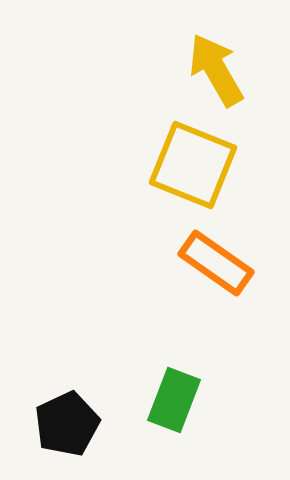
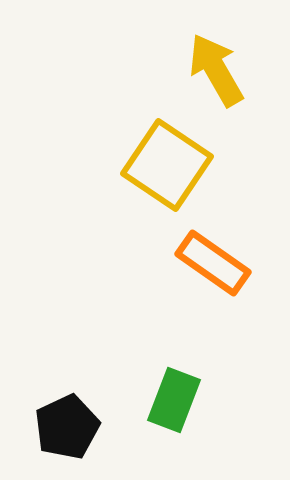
yellow square: moved 26 px left; rotated 12 degrees clockwise
orange rectangle: moved 3 px left
black pentagon: moved 3 px down
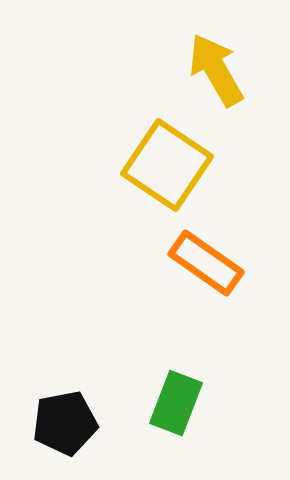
orange rectangle: moved 7 px left
green rectangle: moved 2 px right, 3 px down
black pentagon: moved 2 px left, 4 px up; rotated 14 degrees clockwise
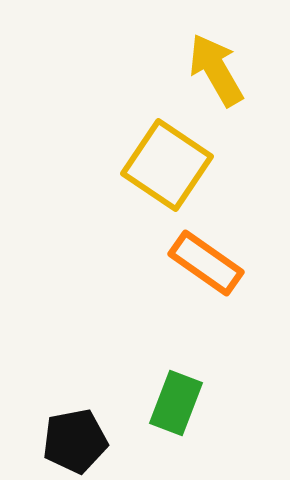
black pentagon: moved 10 px right, 18 px down
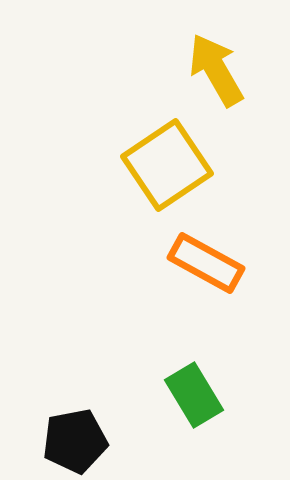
yellow square: rotated 22 degrees clockwise
orange rectangle: rotated 6 degrees counterclockwise
green rectangle: moved 18 px right, 8 px up; rotated 52 degrees counterclockwise
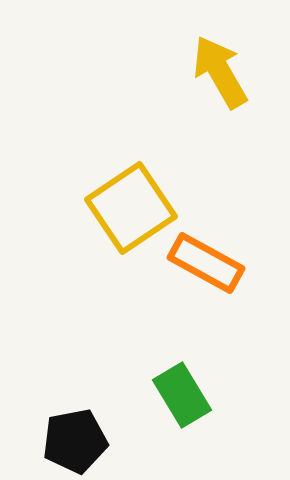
yellow arrow: moved 4 px right, 2 px down
yellow square: moved 36 px left, 43 px down
green rectangle: moved 12 px left
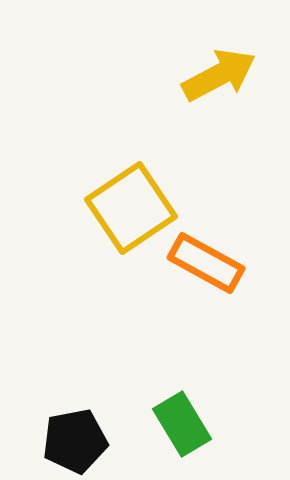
yellow arrow: moved 1 px left, 3 px down; rotated 92 degrees clockwise
green rectangle: moved 29 px down
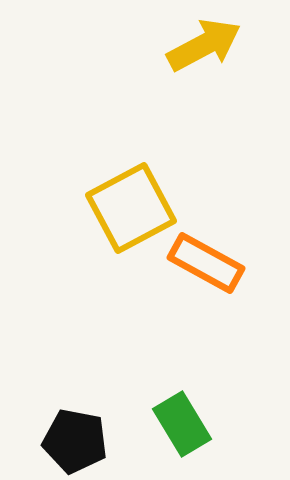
yellow arrow: moved 15 px left, 30 px up
yellow square: rotated 6 degrees clockwise
black pentagon: rotated 22 degrees clockwise
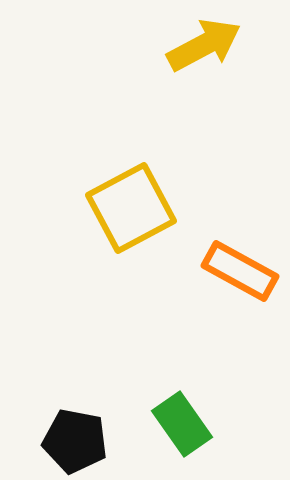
orange rectangle: moved 34 px right, 8 px down
green rectangle: rotated 4 degrees counterclockwise
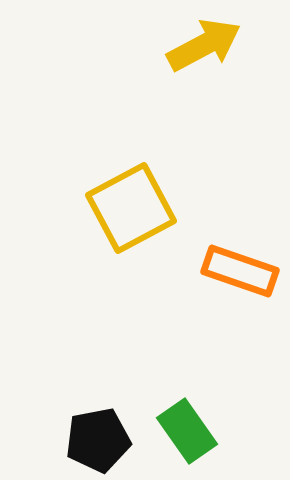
orange rectangle: rotated 10 degrees counterclockwise
green rectangle: moved 5 px right, 7 px down
black pentagon: moved 23 px right, 1 px up; rotated 22 degrees counterclockwise
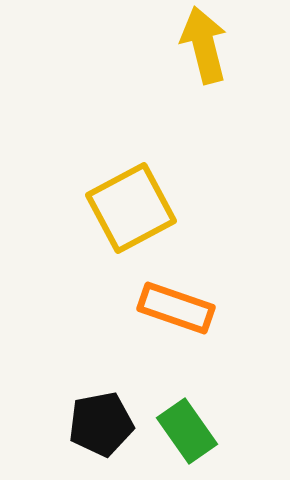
yellow arrow: rotated 76 degrees counterclockwise
orange rectangle: moved 64 px left, 37 px down
black pentagon: moved 3 px right, 16 px up
